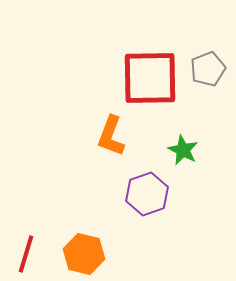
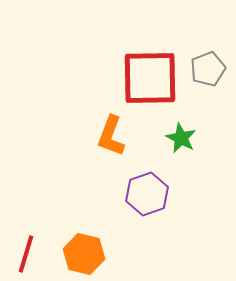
green star: moved 2 px left, 12 px up
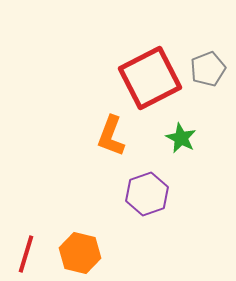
red square: rotated 26 degrees counterclockwise
orange hexagon: moved 4 px left, 1 px up
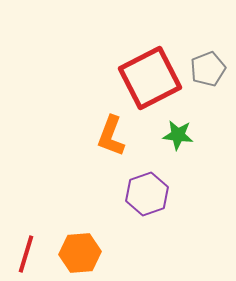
green star: moved 3 px left, 3 px up; rotated 20 degrees counterclockwise
orange hexagon: rotated 18 degrees counterclockwise
